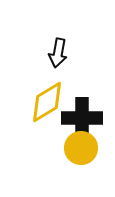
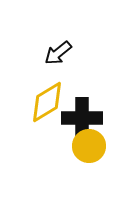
black arrow: rotated 40 degrees clockwise
yellow circle: moved 8 px right, 2 px up
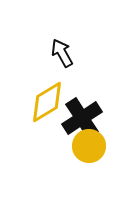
black arrow: moved 4 px right; rotated 100 degrees clockwise
black cross: rotated 33 degrees counterclockwise
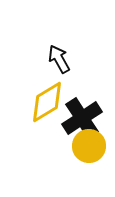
black arrow: moved 3 px left, 6 px down
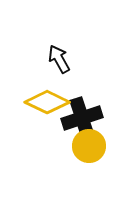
yellow diamond: rotated 57 degrees clockwise
black cross: rotated 15 degrees clockwise
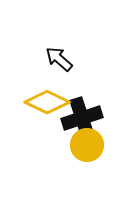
black arrow: rotated 20 degrees counterclockwise
yellow circle: moved 2 px left, 1 px up
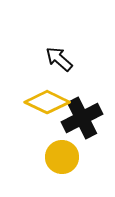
black cross: rotated 9 degrees counterclockwise
yellow circle: moved 25 px left, 12 px down
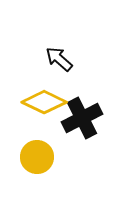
yellow diamond: moved 3 px left
yellow circle: moved 25 px left
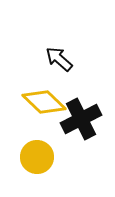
yellow diamond: rotated 18 degrees clockwise
black cross: moved 1 px left, 1 px down
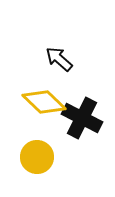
black cross: moved 1 px right, 1 px up; rotated 36 degrees counterclockwise
